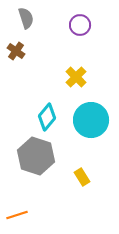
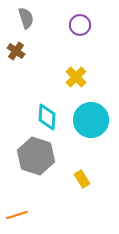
cyan diamond: rotated 36 degrees counterclockwise
yellow rectangle: moved 2 px down
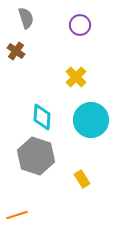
cyan diamond: moved 5 px left
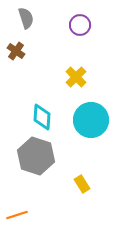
yellow rectangle: moved 5 px down
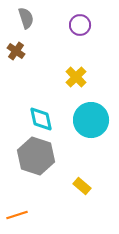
cyan diamond: moved 1 px left, 2 px down; rotated 16 degrees counterclockwise
yellow rectangle: moved 2 px down; rotated 18 degrees counterclockwise
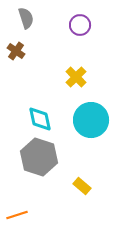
cyan diamond: moved 1 px left
gray hexagon: moved 3 px right, 1 px down
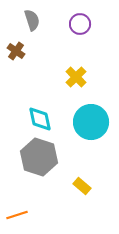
gray semicircle: moved 6 px right, 2 px down
purple circle: moved 1 px up
cyan circle: moved 2 px down
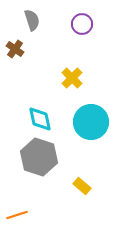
purple circle: moved 2 px right
brown cross: moved 1 px left, 2 px up
yellow cross: moved 4 px left, 1 px down
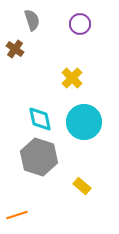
purple circle: moved 2 px left
cyan circle: moved 7 px left
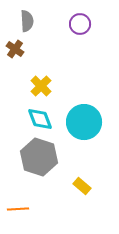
gray semicircle: moved 5 px left, 1 px down; rotated 15 degrees clockwise
yellow cross: moved 31 px left, 8 px down
cyan diamond: rotated 8 degrees counterclockwise
orange line: moved 1 px right, 6 px up; rotated 15 degrees clockwise
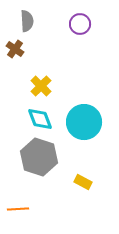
yellow rectangle: moved 1 px right, 4 px up; rotated 12 degrees counterclockwise
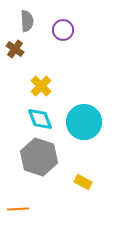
purple circle: moved 17 px left, 6 px down
